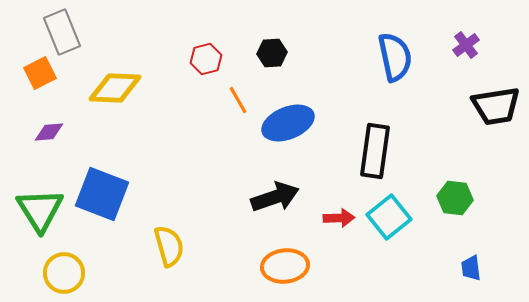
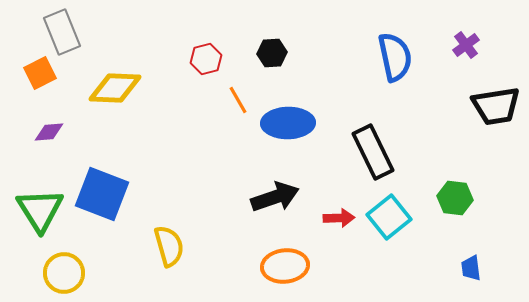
blue ellipse: rotated 21 degrees clockwise
black rectangle: moved 2 px left, 1 px down; rotated 34 degrees counterclockwise
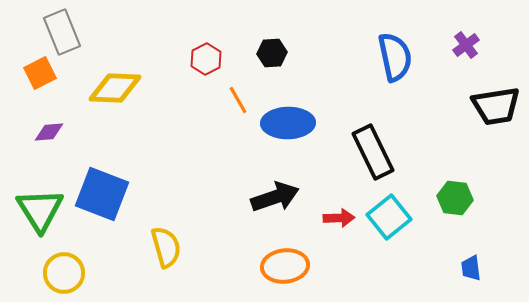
red hexagon: rotated 12 degrees counterclockwise
yellow semicircle: moved 3 px left, 1 px down
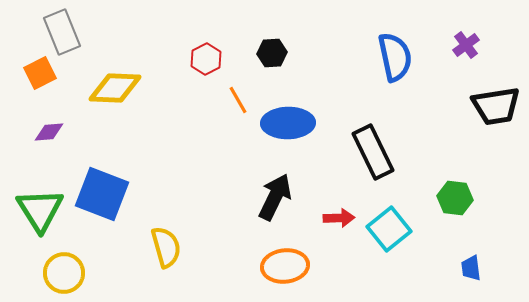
black arrow: rotated 45 degrees counterclockwise
cyan square: moved 12 px down
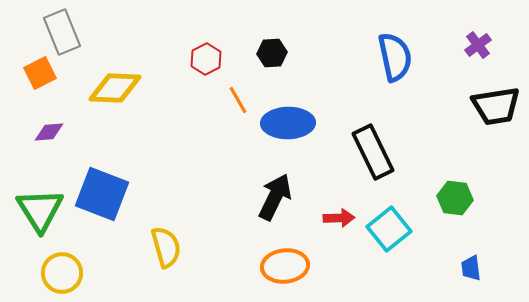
purple cross: moved 12 px right
yellow circle: moved 2 px left
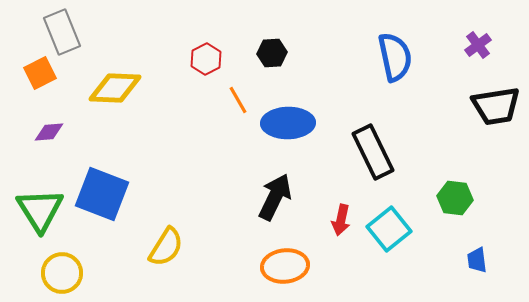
red arrow: moved 2 px right, 2 px down; rotated 104 degrees clockwise
yellow semicircle: rotated 48 degrees clockwise
blue trapezoid: moved 6 px right, 8 px up
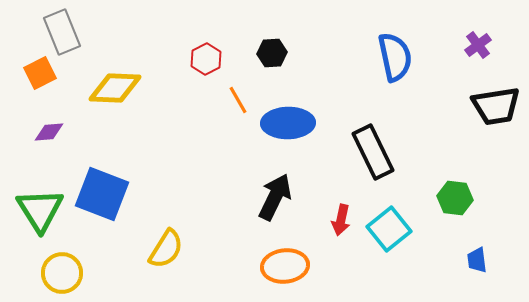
yellow semicircle: moved 2 px down
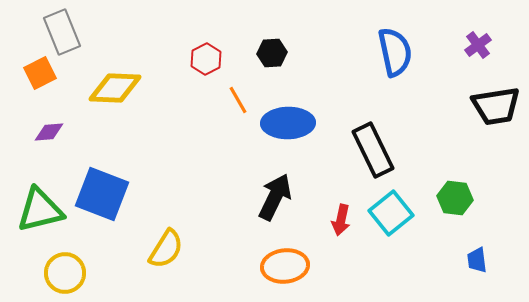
blue semicircle: moved 5 px up
black rectangle: moved 2 px up
green triangle: rotated 48 degrees clockwise
cyan square: moved 2 px right, 16 px up
yellow circle: moved 3 px right
